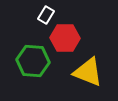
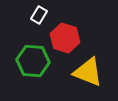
white rectangle: moved 7 px left
red hexagon: rotated 16 degrees clockwise
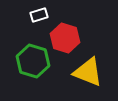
white rectangle: rotated 42 degrees clockwise
green hexagon: rotated 12 degrees clockwise
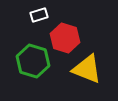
yellow triangle: moved 1 px left, 3 px up
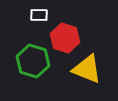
white rectangle: rotated 18 degrees clockwise
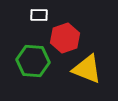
red hexagon: rotated 24 degrees clockwise
green hexagon: rotated 12 degrees counterclockwise
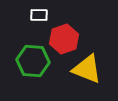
red hexagon: moved 1 px left, 1 px down
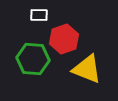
green hexagon: moved 2 px up
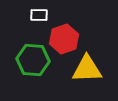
green hexagon: moved 1 px down
yellow triangle: rotated 24 degrees counterclockwise
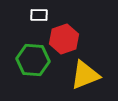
yellow triangle: moved 2 px left, 6 px down; rotated 20 degrees counterclockwise
